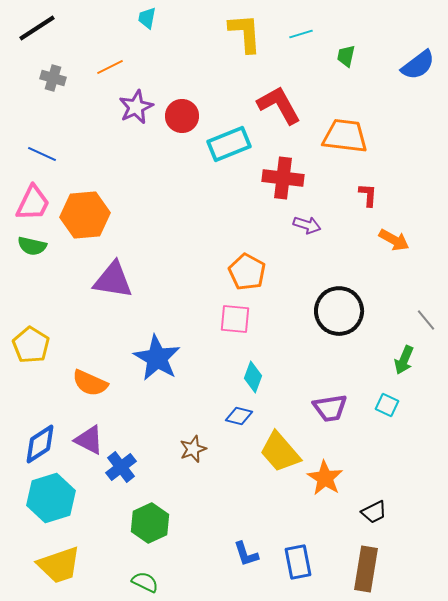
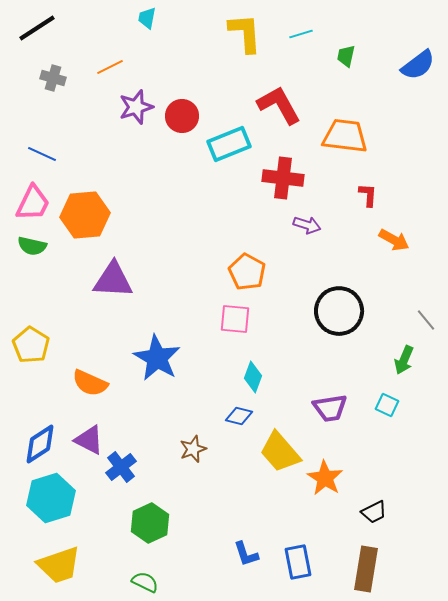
purple star at (136, 107): rotated 8 degrees clockwise
purple triangle at (113, 280): rotated 6 degrees counterclockwise
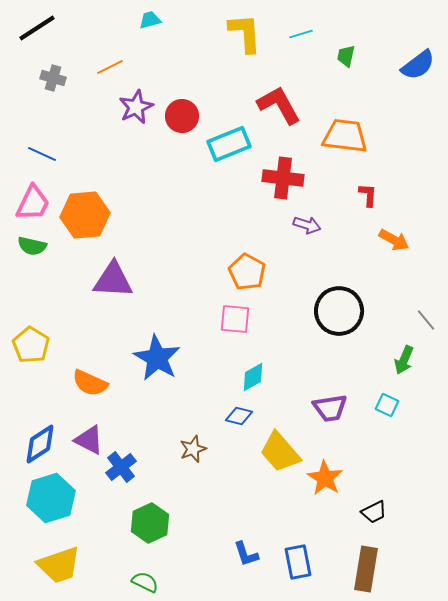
cyan trapezoid at (147, 18): moved 3 px right, 2 px down; rotated 65 degrees clockwise
purple star at (136, 107): rotated 8 degrees counterclockwise
cyan diamond at (253, 377): rotated 40 degrees clockwise
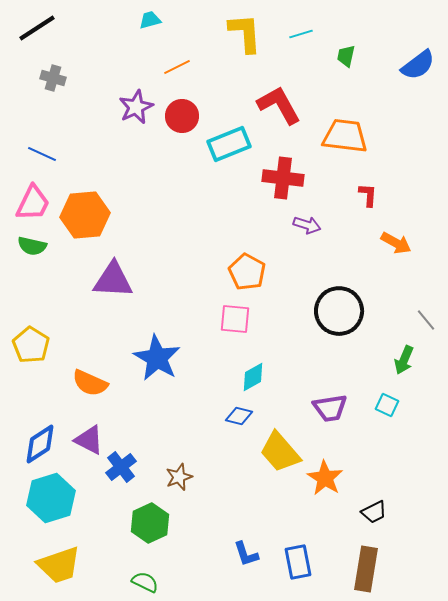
orange line at (110, 67): moved 67 px right
orange arrow at (394, 240): moved 2 px right, 3 px down
brown star at (193, 449): moved 14 px left, 28 px down
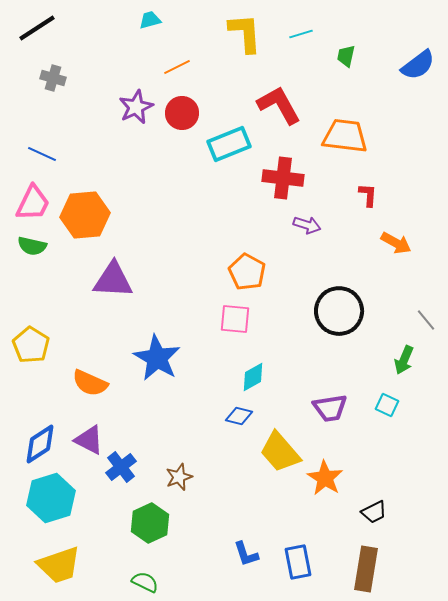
red circle at (182, 116): moved 3 px up
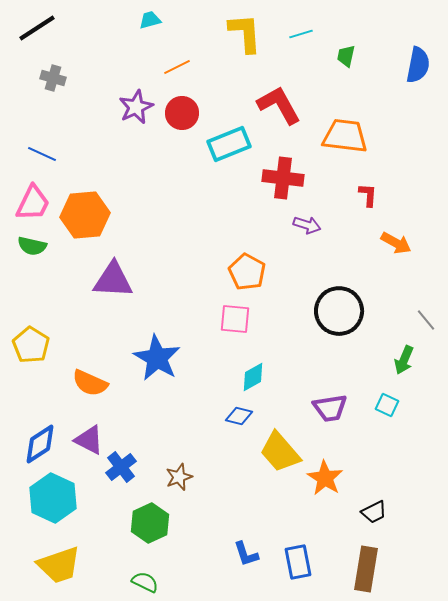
blue semicircle at (418, 65): rotated 42 degrees counterclockwise
cyan hexagon at (51, 498): moved 2 px right; rotated 18 degrees counterclockwise
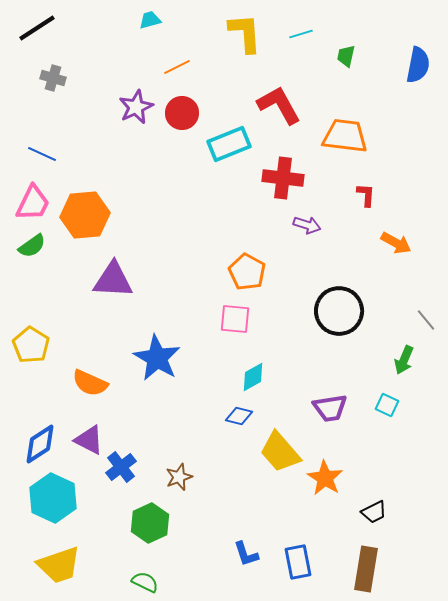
red L-shape at (368, 195): moved 2 px left
green semicircle at (32, 246): rotated 48 degrees counterclockwise
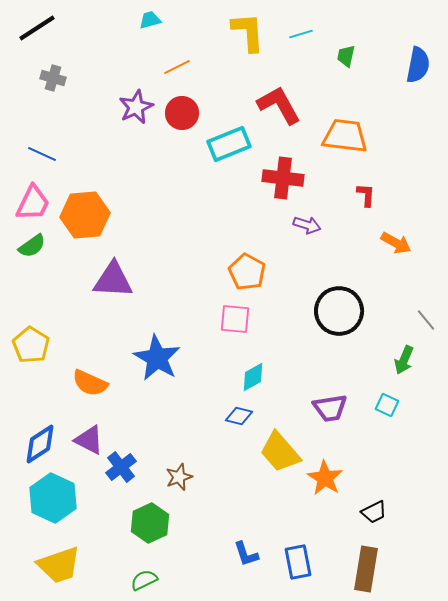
yellow L-shape at (245, 33): moved 3 px right, 1 px up
green semicircle at (145, 582): moved 1 px left, 2 px up; rotated 52 degrees counterclockwise
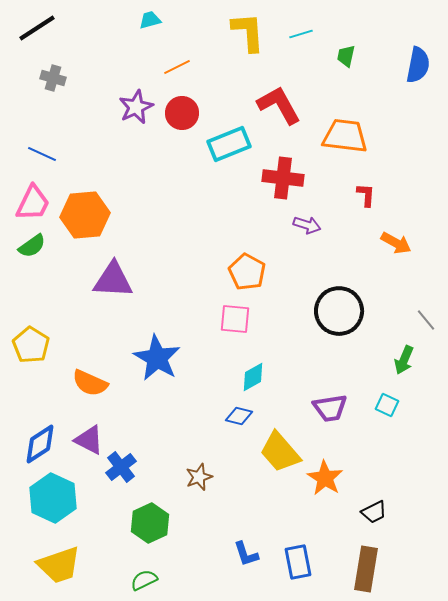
brown star at (179, 477): moved 20 px right
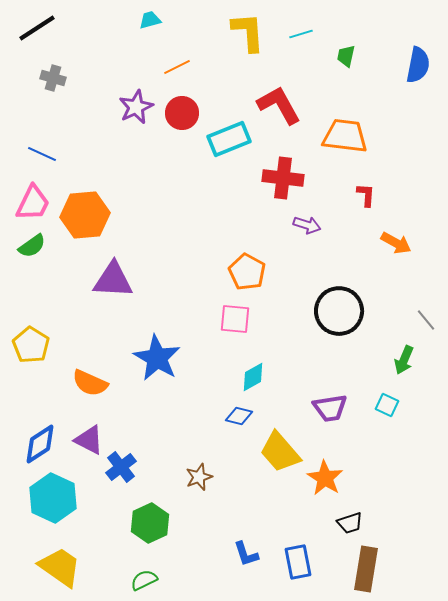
cyan rectangle at (229, 144): moved 5 px up
black trapezoid at (374, 512): moved 24 px left, 11 px down; rotated 8 degrees clockwise
yellow trapezoid at (59, 565): moved 1 px right, 2 px down; rotated 126 degrees counterclockwise
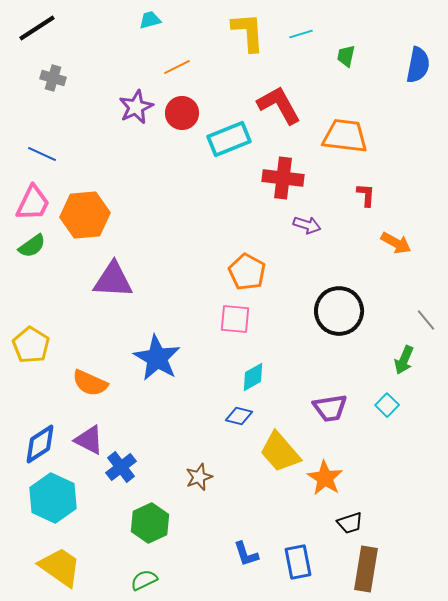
cyan square at (387, 405): rotated 20 degrees clockwise
